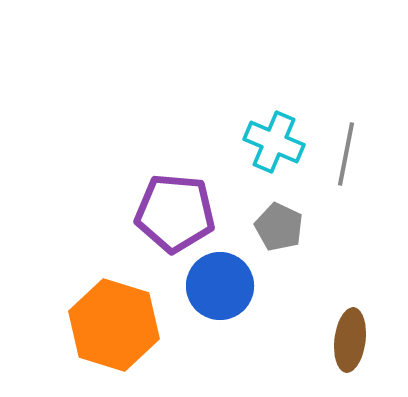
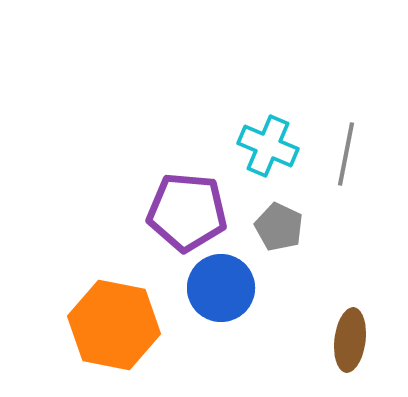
cyan cross: moved 6 px left, 4 px down
purple pentagon: moved 12 px right, 1 px up
blue circle: moved 1 px right, 2 px down
orange hexagon: rotated 6 degrees counterclockwise
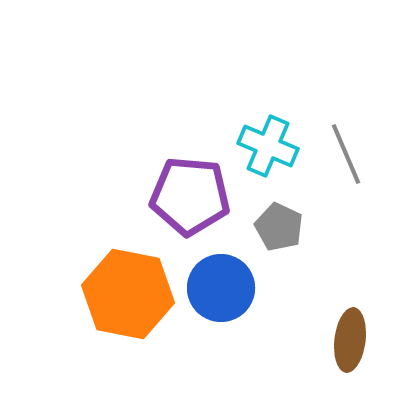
gray line: rotated 34 degrees counterclockwise
purple pentagon: moved 3 px right, 16 px up
orange hexagon: moved 14 px right, 31 px up
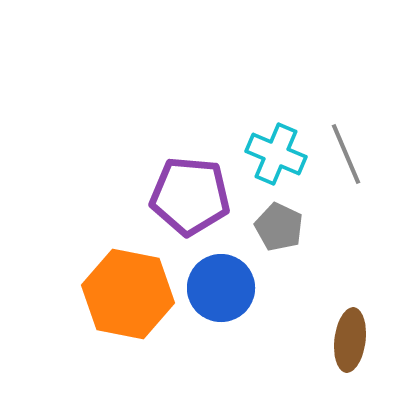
cyan cross: moved 8 px right, 8 px down
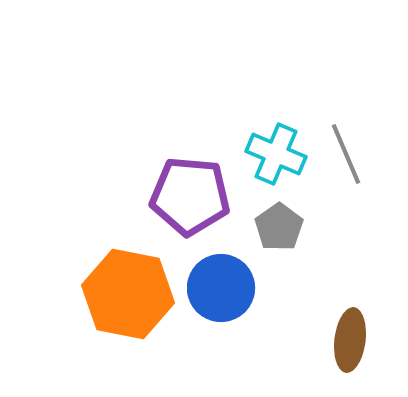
gray pentagon: rotated 12 degrees clockwise
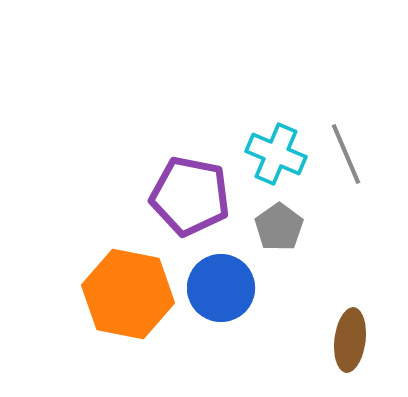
purple pentagon: rotated 6 degrees clockwise
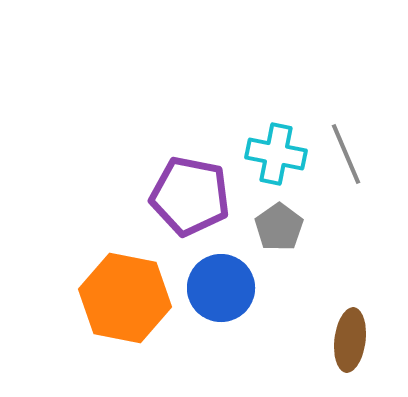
cyan cross: rotated 12 degrees counterclockwise
orange hexagon: moved 3 px left, 4 px down
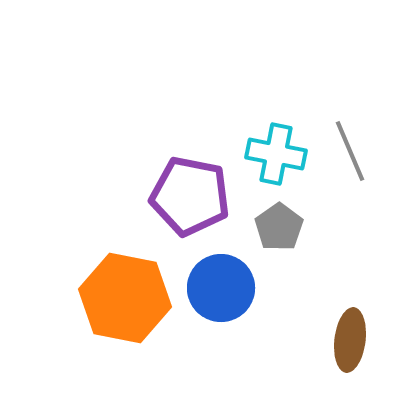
gray line: moved 4 px right, 3 px up
